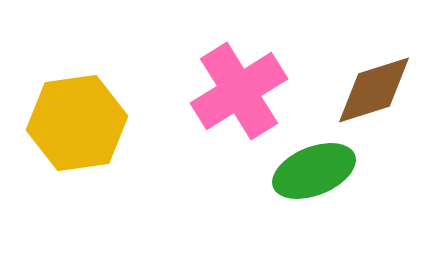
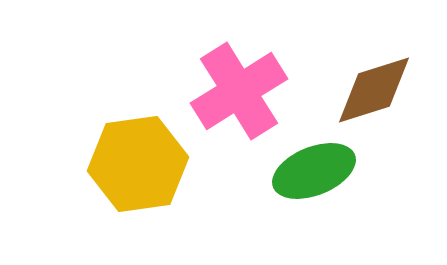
yellow hexagon: moved 61 px right, 41 px down
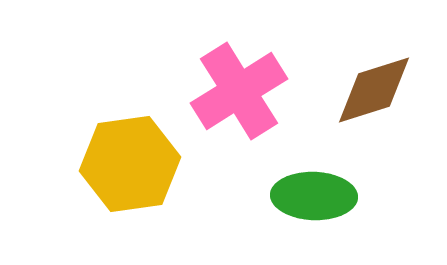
yellow hexagon: moved 8 px left
green ellipse: moved 25 px down; rotated 24 degrees clockwise
